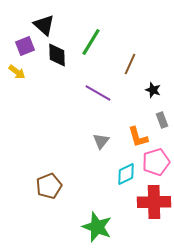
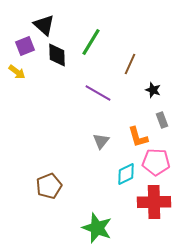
pink pentagon: rotated 20 degrees clockwise
green star: moved 1 px down
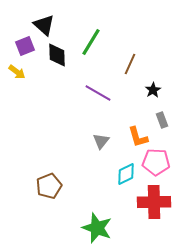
black star: rotated 21 degrees clockwise
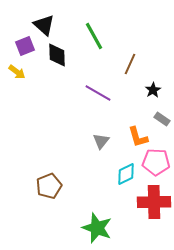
green line: moved 3 px right, 6 px up; rotated 60 degrees counterclockwise
gray rectangle: moved 1 px up; rotated 35 degrees counterclockwise
